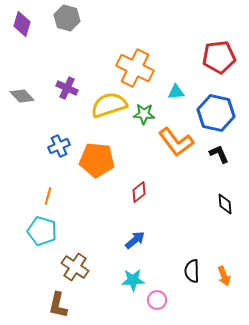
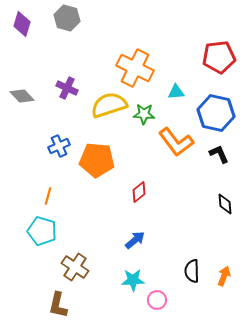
orange arrow: rotated 138 degrees counterclockwise
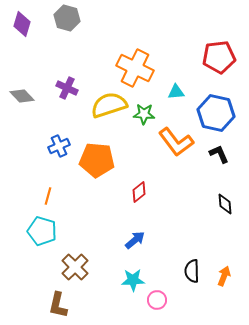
brown cross: rotated 12 degrees clockwise
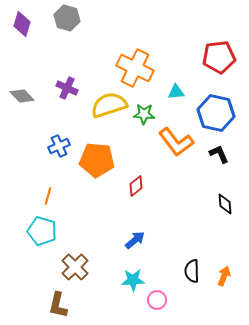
red diamond: moved 3 px left, 6 px up
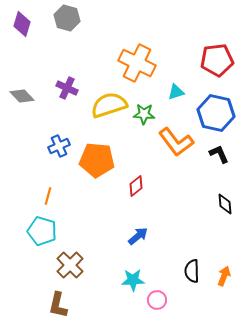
red pentagon: moved 2 px left, 3 px down
orange cross: moved 2 px right, 5 px up
cyan triangle: rotated 12 degrees counterclockwise
blue arrow: moved 3 px right, 4 px up
brown cross: moved 5 px left, 2 px up
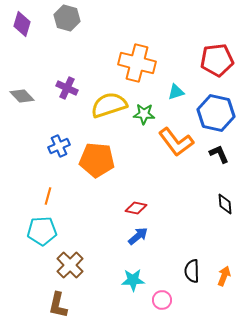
orange cross: rotated 12 degrees counterclockwise
red diamond: moved 22 px down; rotated 50 degrees clockwise
cyan pentagon: rotated 20 degrees counterclockwise
pink circle: moved 5 px right
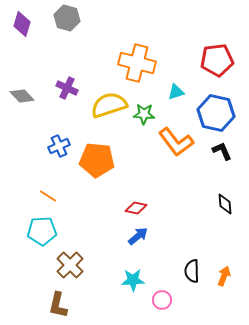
black L-shape: moved 3 px right, 3 px up
orange line: rotated 72 degrees counterclockwise
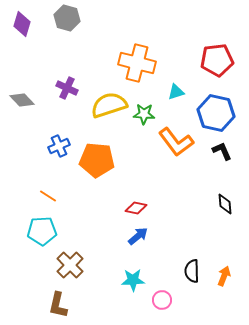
gray diamond: moved 4 px down
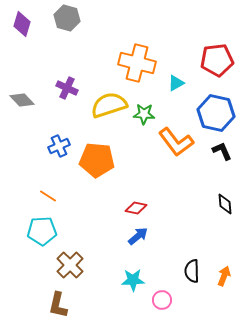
cyan triangle: moved 9 px up; rotated 12 degrees counterclockwise
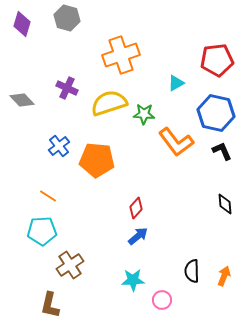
orange cross: moved 16 px left, 8 px up; rotated 33 degrees counterclockwise
yellow semicircle: moved 2 px up
blue cross: rotated 15 degrees counterclockwise
red diamond: rotated 60 degrees counterclockwise
brown cross: rotated 12 degrees clockwise
brown L-shape: moved 8 px left
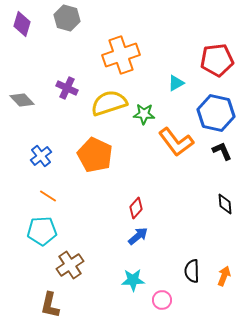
blue cross: moved 18 px left, 10 px down
orange pentagon: moved 2 px left, 5 px up; rotated 20 degrees clockwise
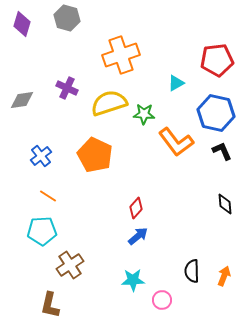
gray diamond: rotated 55 degrees counterclockwise
